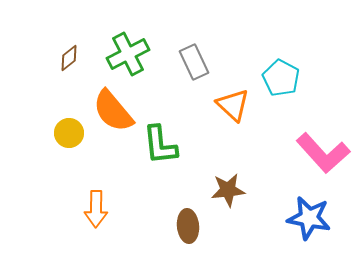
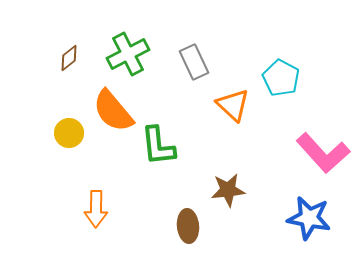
green L-shape: moved 2 px left, 1 px down
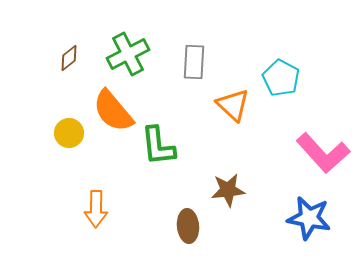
gray rectangle: rotated 28 degrees clockwise
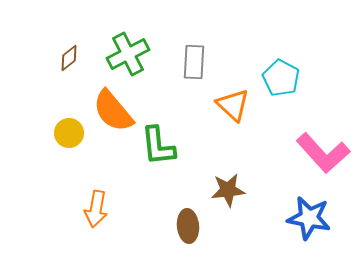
orange arrow: rotated 9 degrees clockwise
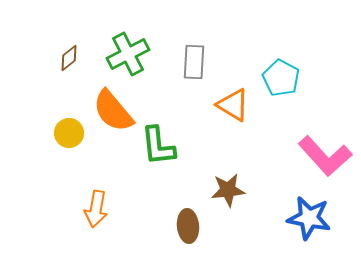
orange triangle: rotated 12 degrees counterclockwise
pink L-shape: moved 2 px right, 3 px down
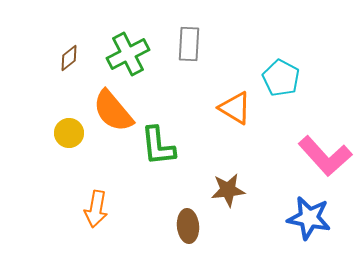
gray rectangle: moved 5 px left, 18 px up
orange triangle: moved 2 px right, 3 px down
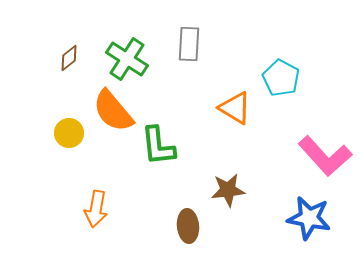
green cross: moved 1 px left, 5 px down; rotated 30 degrees counterclockwise
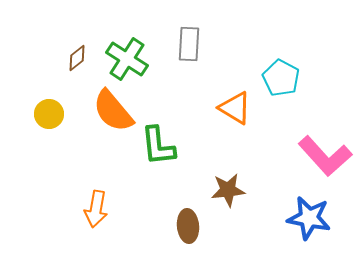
brown diamond: moved 8 px right
yellow circle: moved 20 px left, 19 px up
